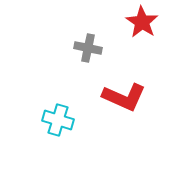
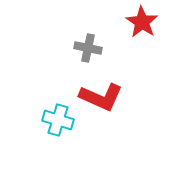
red L-shape: moved 23 px left
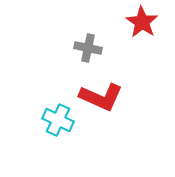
cyan cross: rotated 8 degrees clockwise
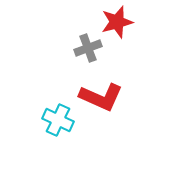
red star: moved 25 px left; rotated 24 degrees clockwise
gray cross: rotated 32 degrees counterclockwise
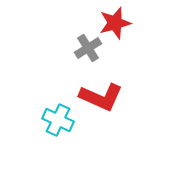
red star: moved 2 px left, 1 px down
gray cross: rotated 12 degrees counterclockwise
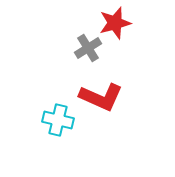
cyan cross: rotated 12 degrees counterclockwise
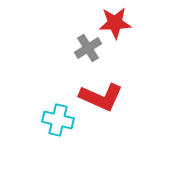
red star: rotated 12 degrees clockwise
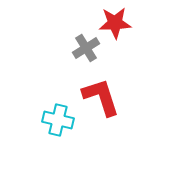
gray cross: moved 2 px left
red L-shape: rotated 132 degrees counterclockwise
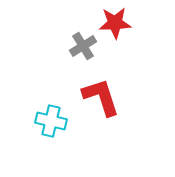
gray cross: moved 3 px left, 2 px up
cyan cross: moved 7 px left, 1 px down
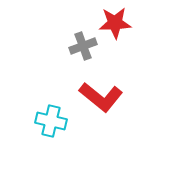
gray cross: rotated 12 degrees clockwise
red L-shape: rotated 147 degrees clockwise
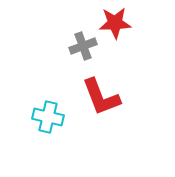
red L-shape: rotated 30 degrees clockwise
cyan cross: moved 3 px left, 4 px up
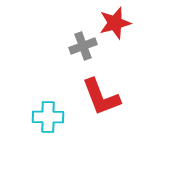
red star: rotated 12 degrees counterclockwise
cyan cross: rotated 12 degrees counterclockwise
